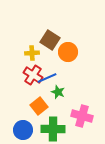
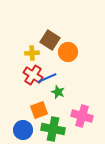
orange square: moved 4 px down; rotated 18 degrees clockwise
green cross: rotated 10 degrees clockwise
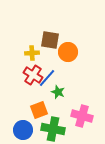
brown square: rotated 24 degrees counterclockwise
blue line: rotated 24 degrees counterclockwise
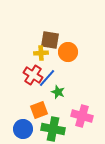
yellow cross: moved 9 px right
blue circle: moved 1 px up
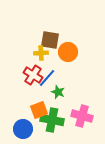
green cross: moved 1 px left, 9 px up
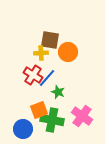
pink cross: rotated 20 degrees clockwise
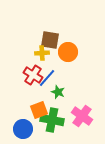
yellow cross: moved 1 px right
